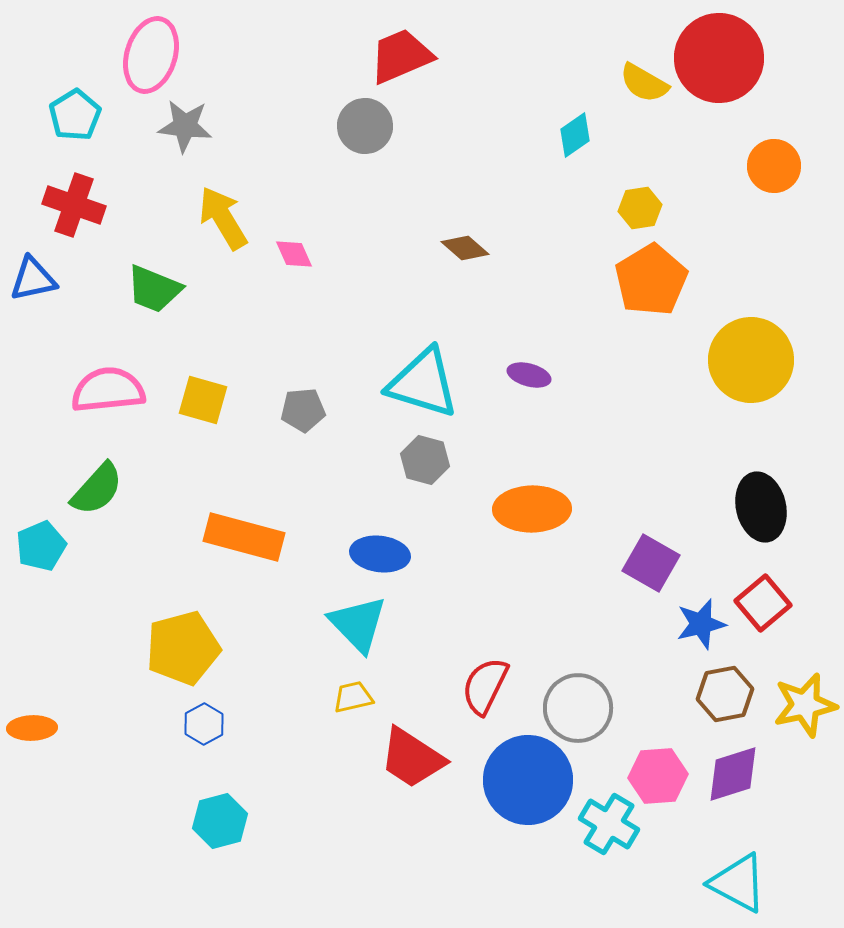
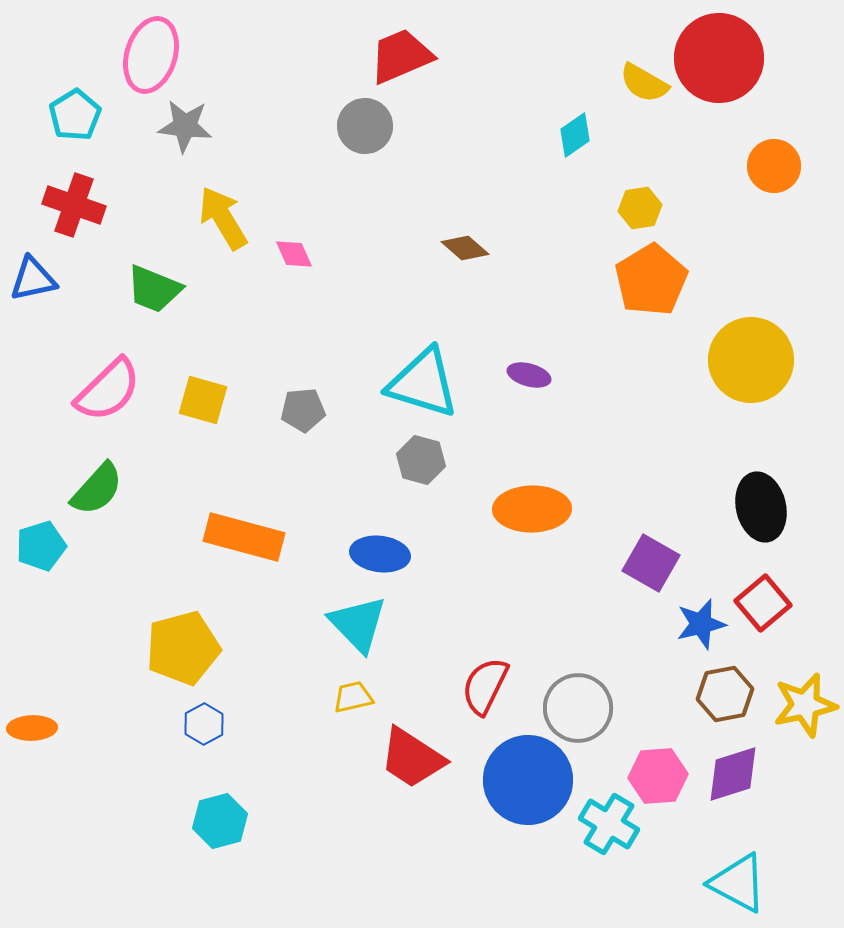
pink semicircle at (108, 390): rotated 142 degrees clockwise
gray hexagon at (425, 460): moved 4 px left
cyan pentagon at (41, 546): rotated 6 degrees clockwise
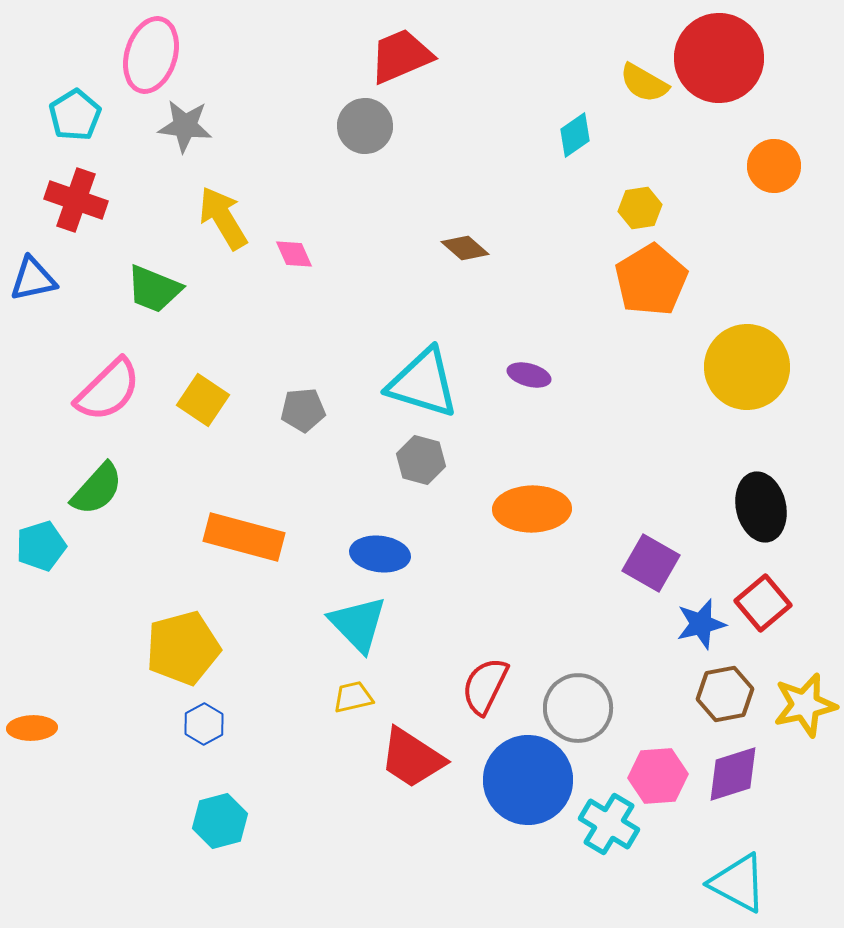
red cross at (74, 205): moved 2 px right, 5 px up
yellow circle at (751, 360): moved 4 px left, 7 px down
yellow square at (203, 400): rotated 18 degrees clockwise
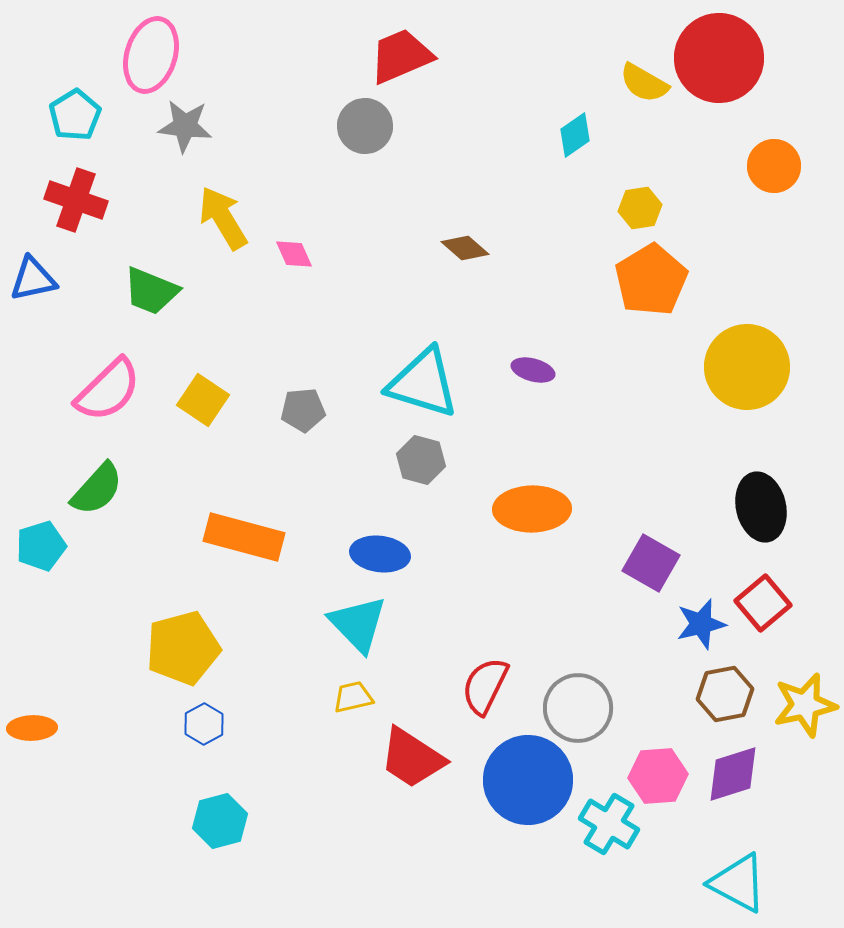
green trapezoid at (154, 289): moved 3 px left, 2 px down
purple ellipse at (529, 375): moved 4 px right, 5 px up
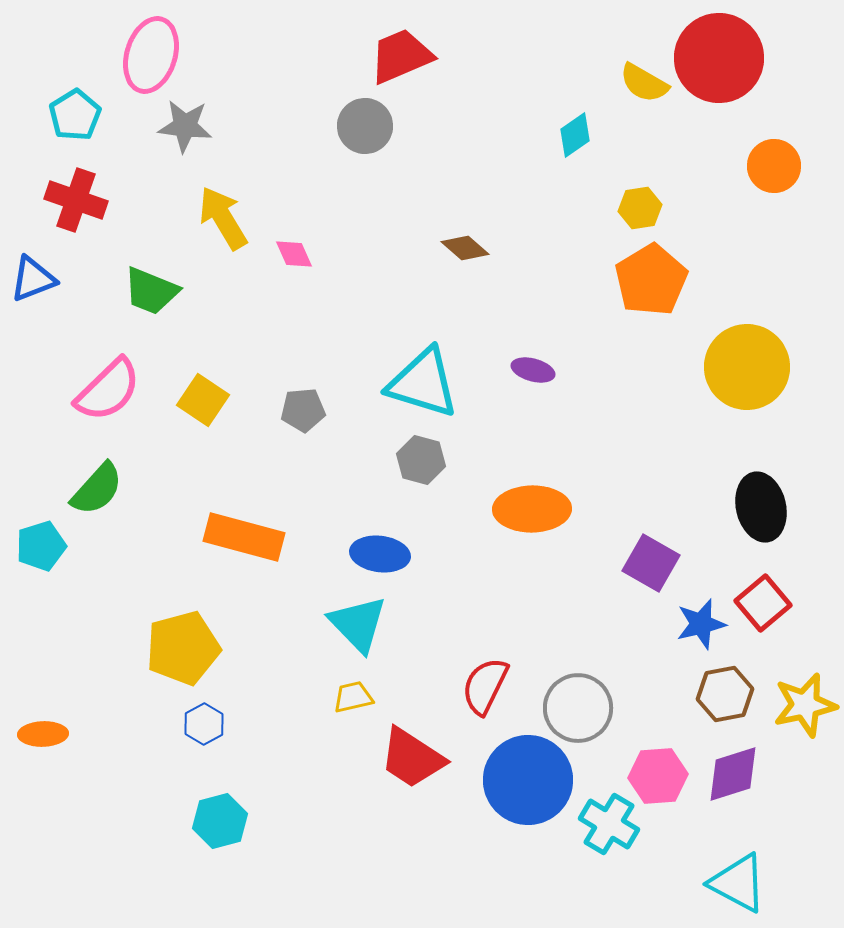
blue triangle at (33, 279): rotated 9 degrees counterclockwise
orange ellipse at (32, 728): moved 11 px right, 6 px down
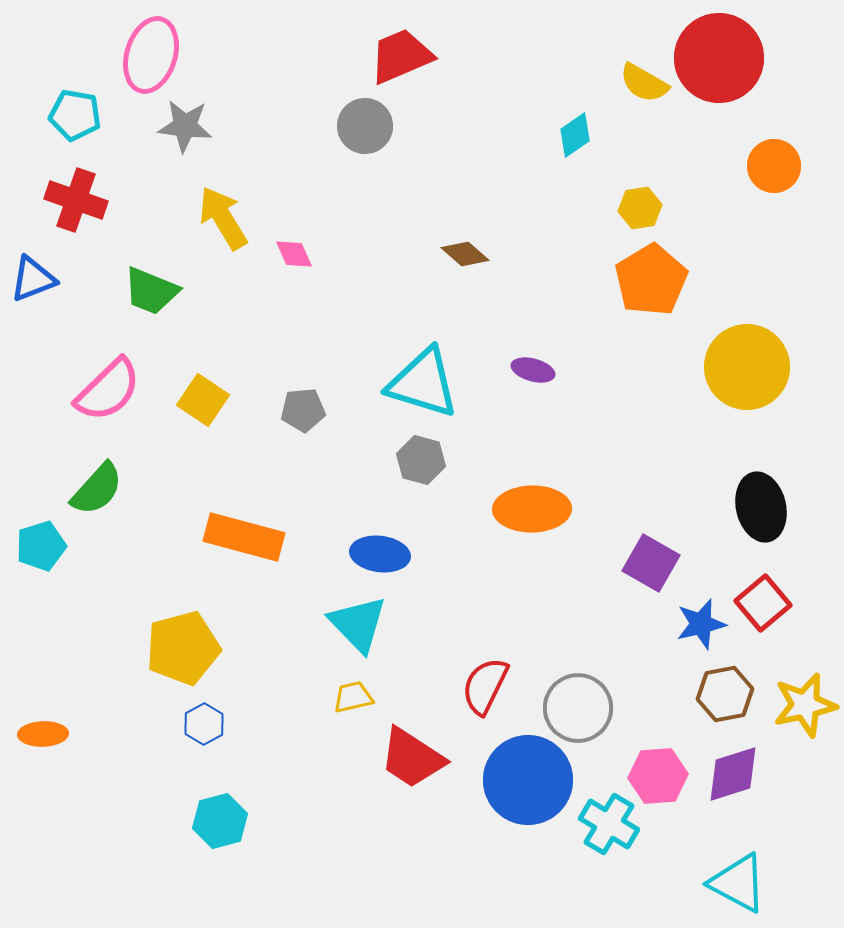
cyan pentagon at (75, 115): rotated 30 degrees counterclockwise
brown diamond at (465, 248): moved 6 px down
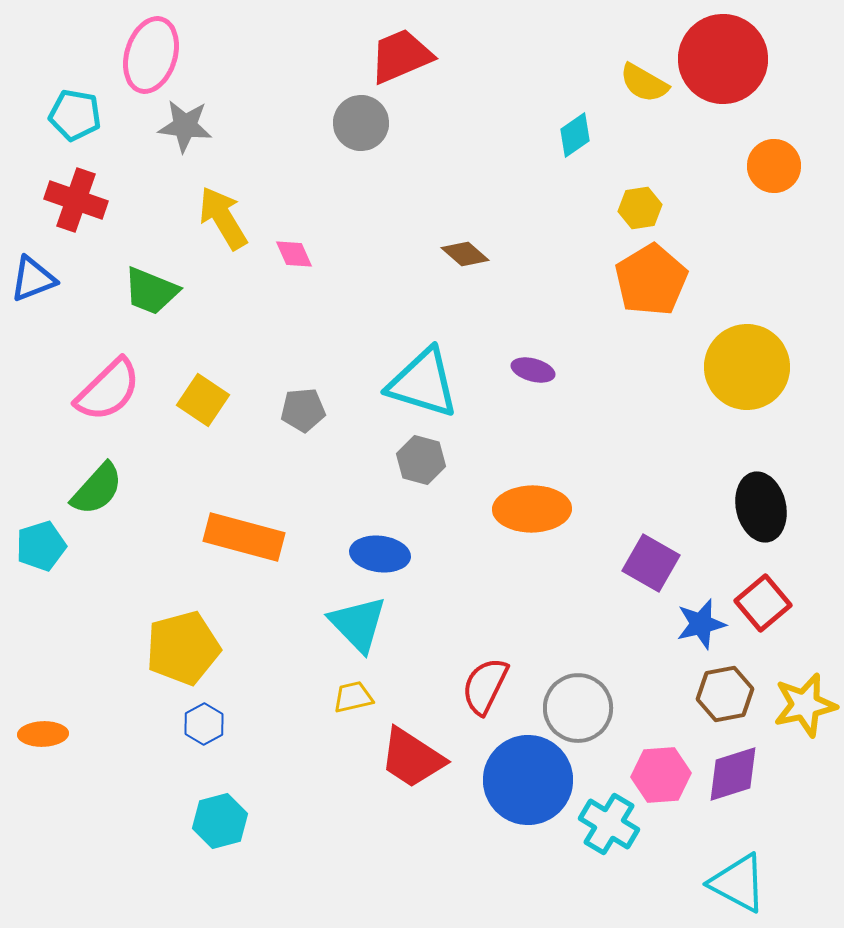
red circle at (719, 58): moved 4 px right, 1 px down
gray circle at (365, 126): moved 4 px left, 3 px up
pink hexagon at (658, 776): moved 3 px right, 1 px up
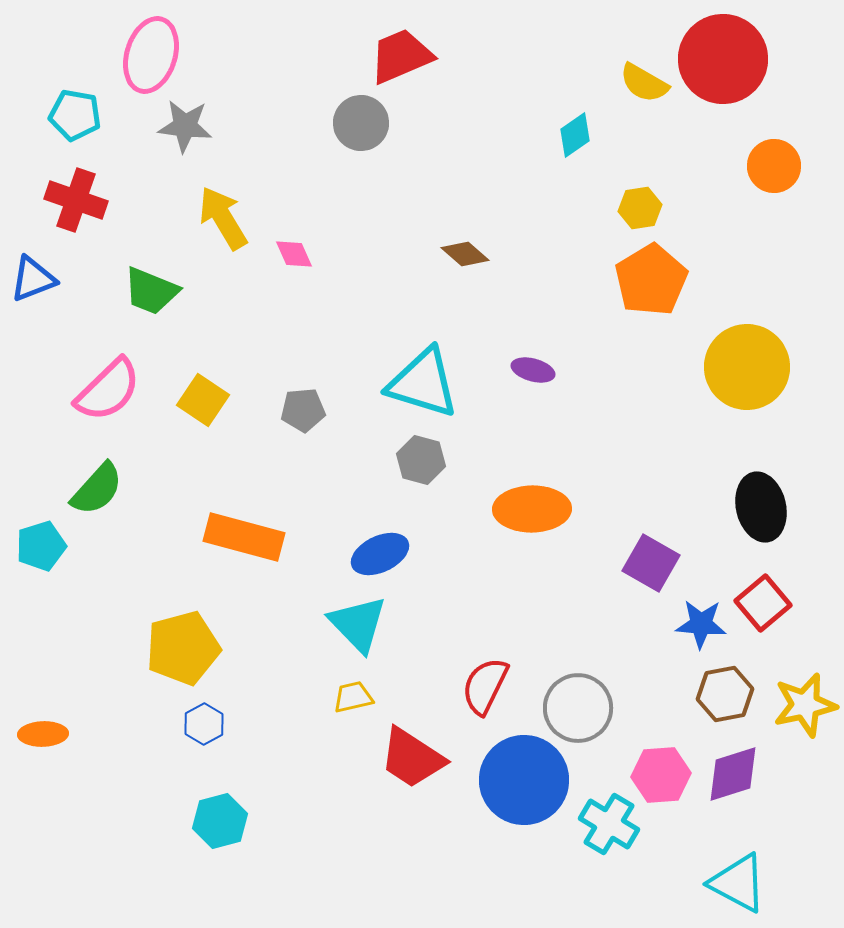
blue ellipse at (380, 554): rotated 32 degrees counterclockwise
blue star at (701, 624): rotated 18 degrees clockwise
blue circle at (528, 780): moved 4 px left
